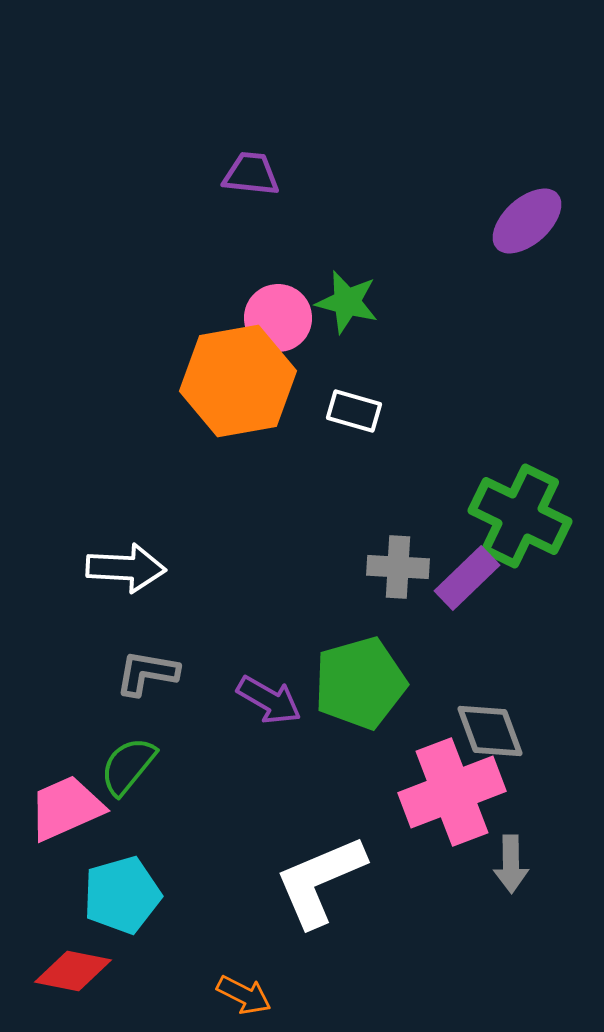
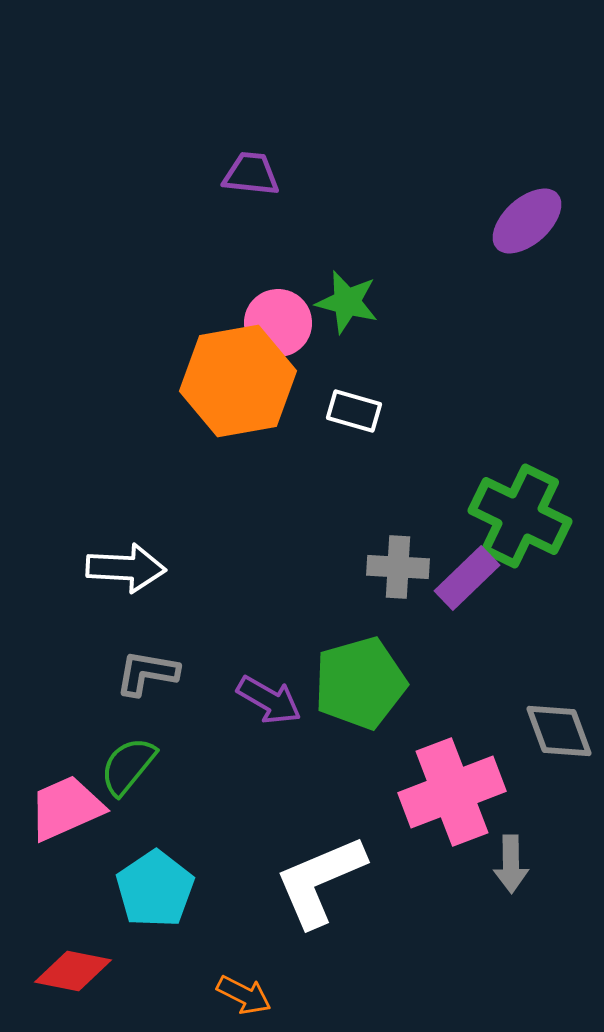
pink circle: moved 5 px down
gray diamond: moved 69 px right
cyan pentagon: moved 33 px right, 6 px up; rotated 18 degrees counterclockwise
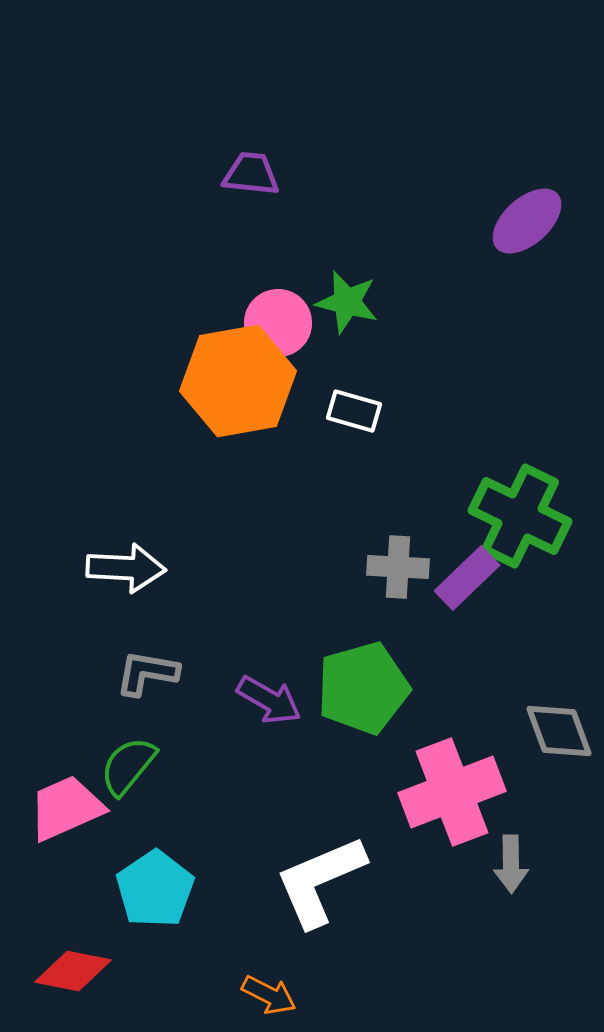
green pentagon: moved 3 px right, 5 px down
orange arrow: moved 25 px right
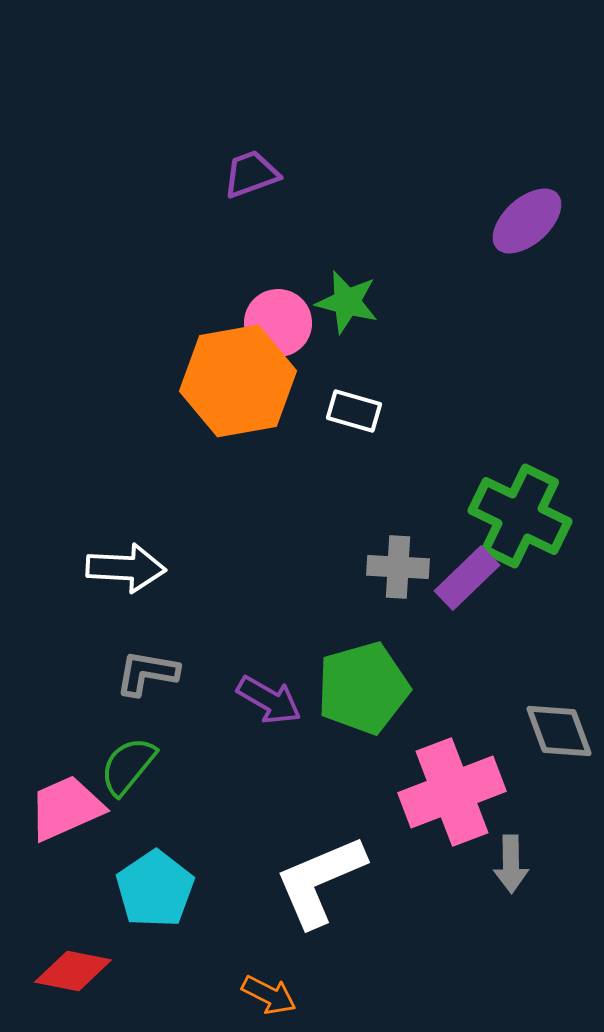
purple trapezoid: rotated 26 degrees counterclockwise
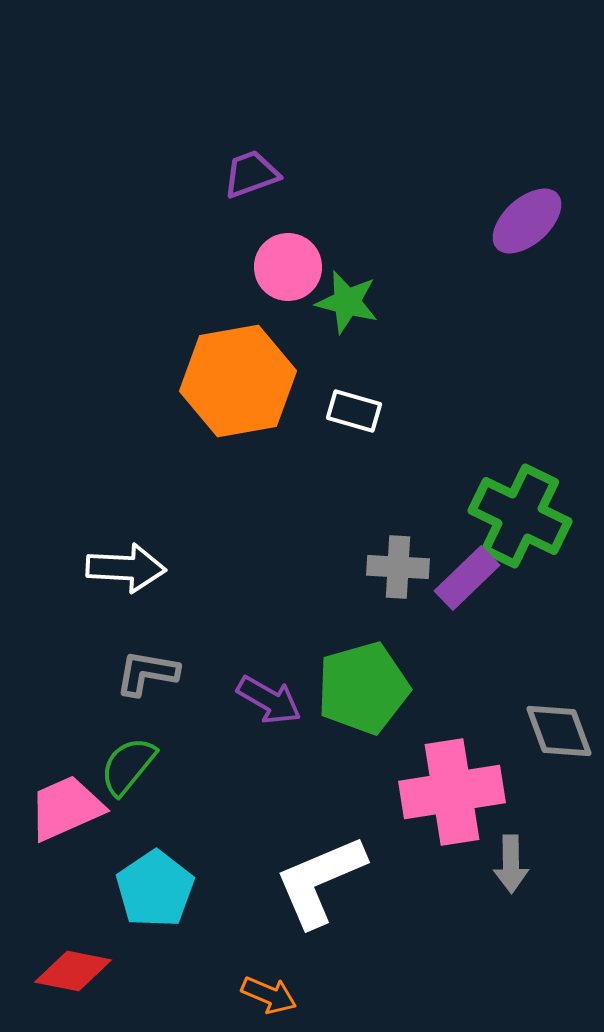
pink circle: moved 10 px right, 56 px up
pink cross: rotated 12 degrees clockwise
orange arrow: rotated 4 degrees counterclockwise
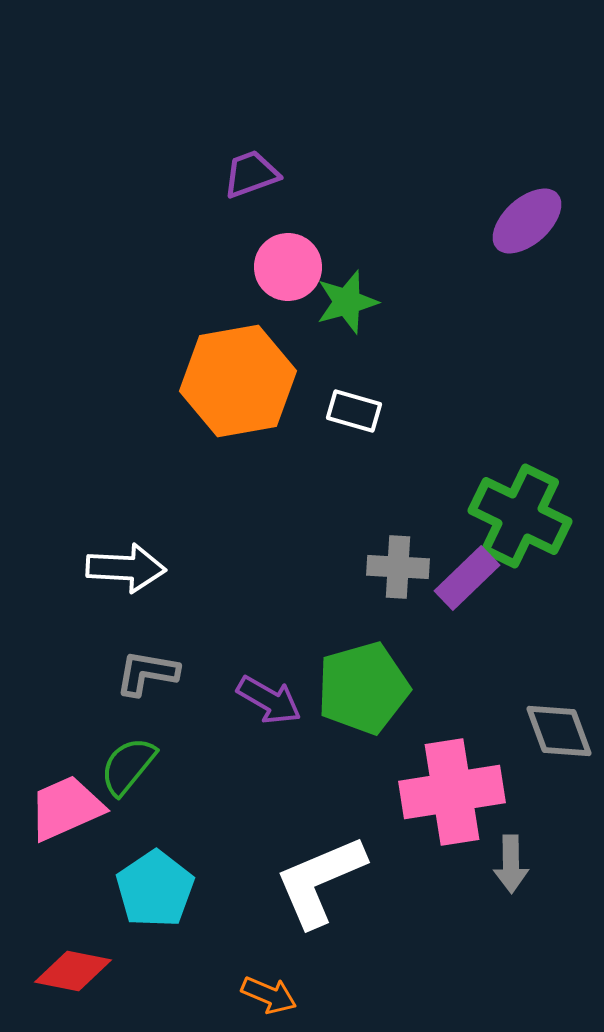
green star: rotated 30 degrees counterclockwise
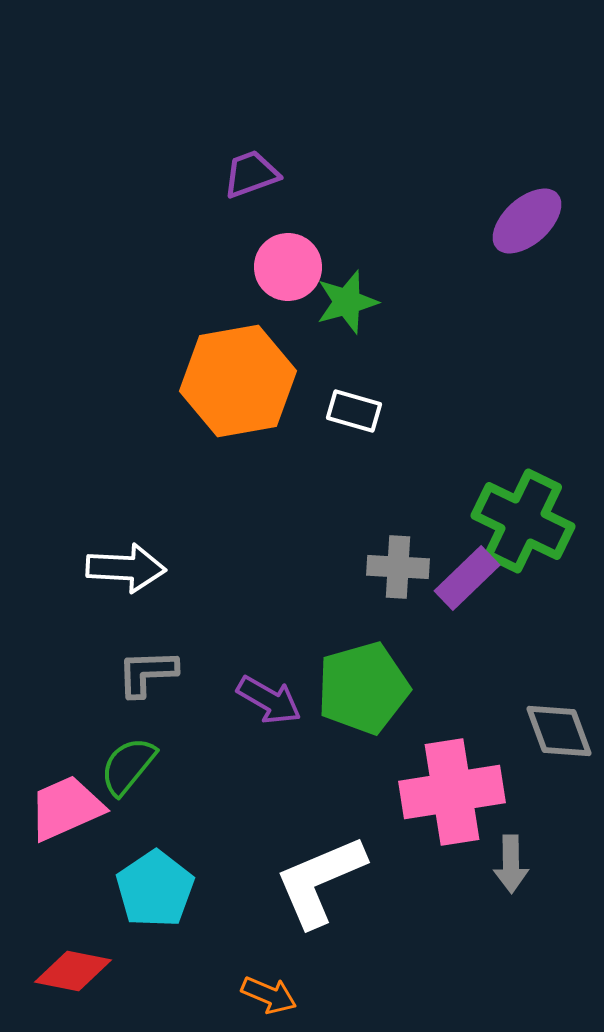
green cross: moved 3 px right, 5 px down
gray L-shape: rotated 12 degrees counterclockwise
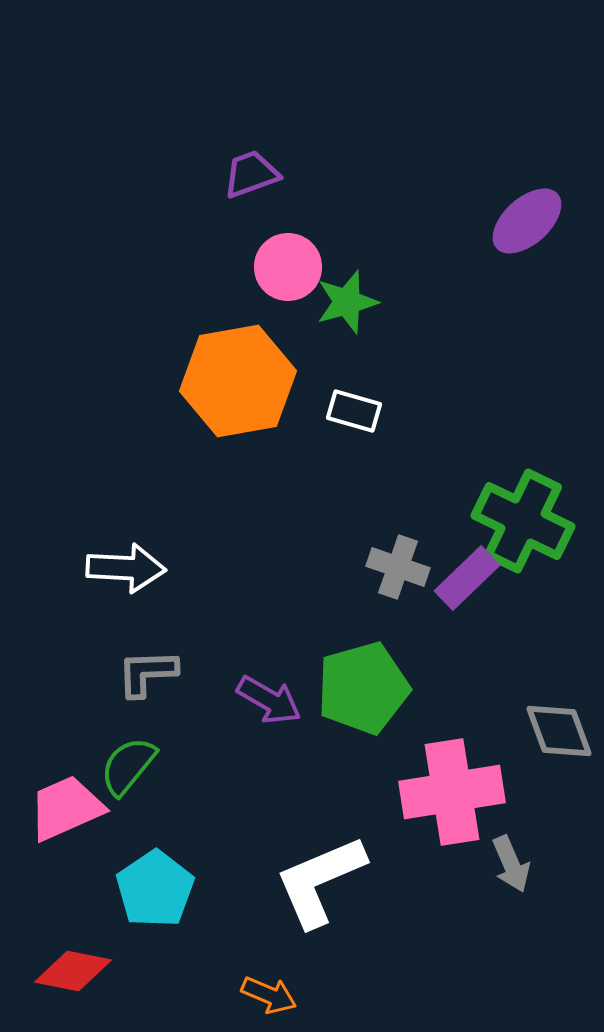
gray cross: rotated 16 degrees clockwise
gray arrow: rotated 22 degrees counterclockwise
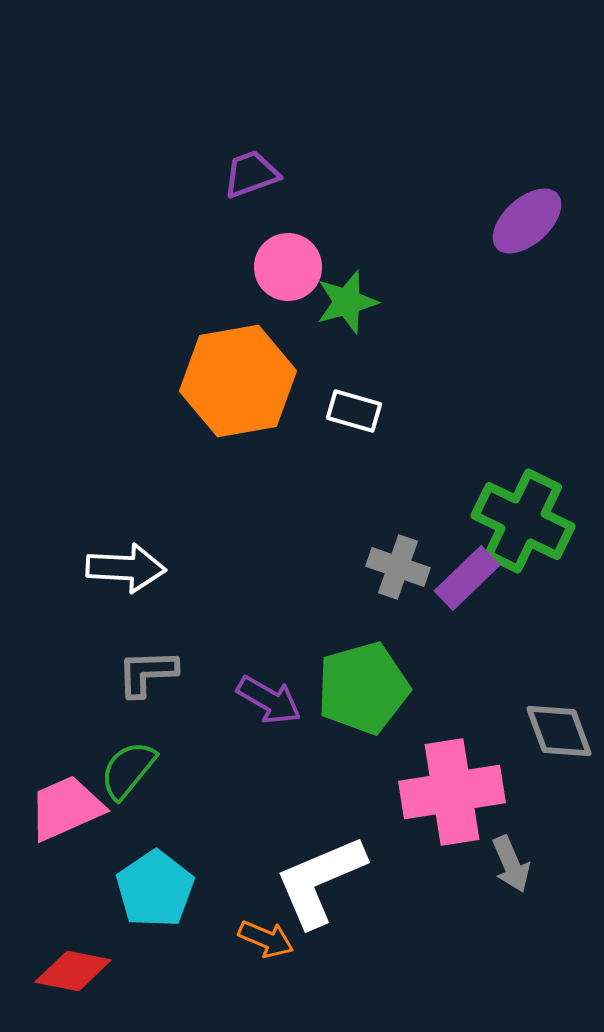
green semicircle: moved 4 px down
orange arrow: moved 3 px left, 56 px up
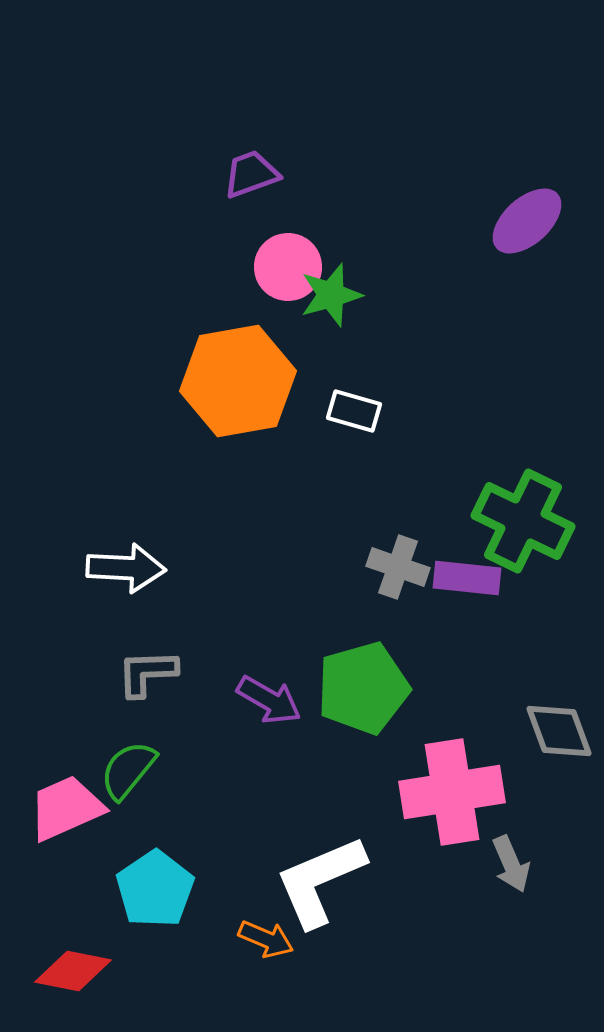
green star: moved 16 px left, 7 px up
purple rectangle: rotated 50 degrees clockwise
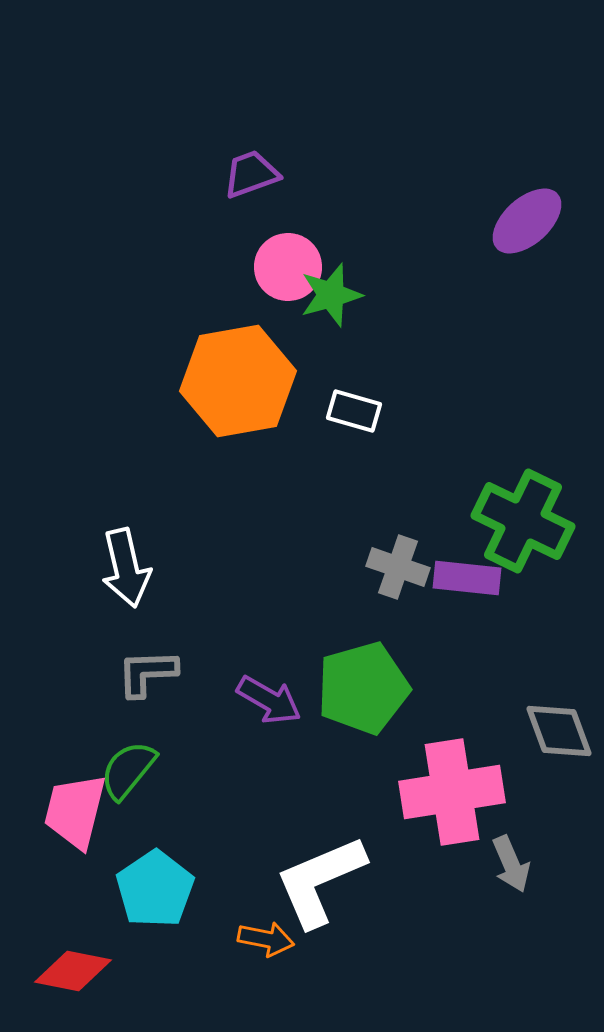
white arrow: rotated 74 degrees clockwise
pink trapezoid: moved 9 px right, 3 px down; rotated 52 degrees counterclockwise
orange arrow: rotated 12 degrees counterclockwise
